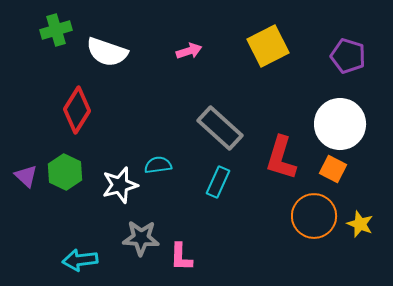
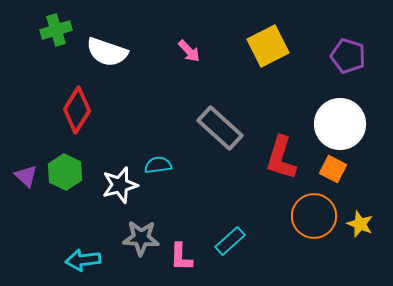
pink arrow: rotated 65 degrees clockwise
cyan rectangle: moved 12 px right, 59 px down; rotated 24 degrees clockwise
cyan arrow: moved 3 px right
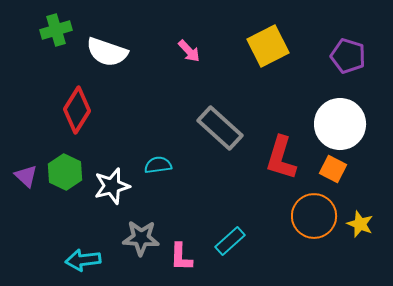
white star: moved 8 px left, 1 px down
